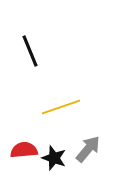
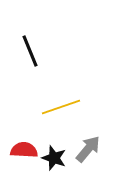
red semicircle: rotated 8 degrees clockwise
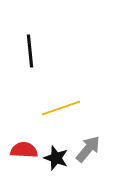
black line: rotated 16 degrees clockwise
yellow line: moved 1 px down
black star: moved 2 px right
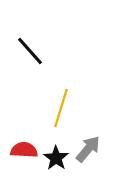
black line: rotated 36 degrees counterclockwise
yellow line: rotated 54 degrees counterclockwise
black star: rotated 15 degrees clockwise
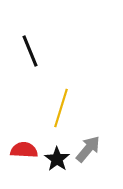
black line: rotated 20 degrees clockwise
black star: moved 1 px right, 1 px down
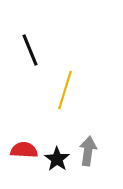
black line: moved 1 px up
yellow line: moved 4 px right, 18 px up
gray arrow: moved 2 px down; rotated 32 degrees counterclockwise
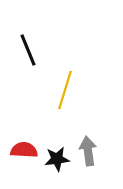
black line: moved 2 px left
gray arrow: rotated 16 degrees counterclockwise
black star: rotated 30 degrees clockwise
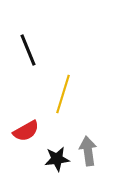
yellow line: moved 2 px left, 4 px down
red semicircle: moved 2 px right, 19 px up; rotated 148 degrees clockwise
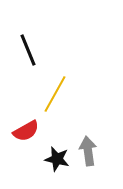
yellow line: moved 8 px left; rotated 12 degrees clockwise
black star: rotated 20 degrees clockwise
